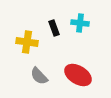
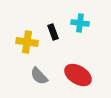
black rectangle: moved 1 px left, 4 px down
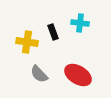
gray semicircle: moved 2 px up
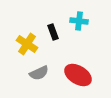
cyan cross: moved 1 px left, 2 px up
yellow cross: moved 2 px down; rotated 25 degrees clockwise
gray semicircle: moved 1 px up; rotated 72 degrees counterclockwise
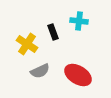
gray semicircle: moved 1 px right, 2 px up
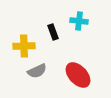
yellow cross: moved 3 px left, 2 px down; rotated 35 degrees counterclockwise
gray semicircle: moved 3 px left
red ellipse: rotated 16 degrees clockwise
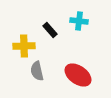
black rectangle: moved 3 px left, 2 px up; rotated 21 degrees counterclockwise
gray semicircle: rotated 102 degrees clockwise
red ellipse: rotated 12 degrees counterclockwise
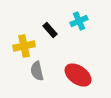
cyan cross: rotated 30 degrees counterclockwise
yellow cross: rotated 10 degrees counterclockwise
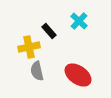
cyan cross: rotated 24 degrees counterclockwise
black rectangle: moved 1 px left, 1 px down
yellow cross: moved 5 px right, 1 px down
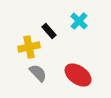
gray semicircle: moved 1 px right, 2 px down; rotated 150 degrees clockwise
